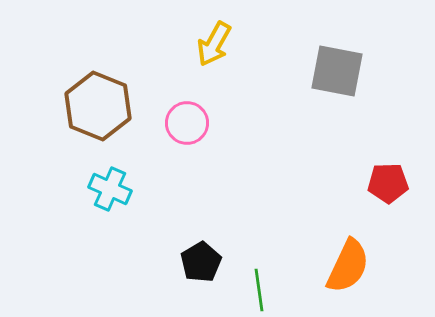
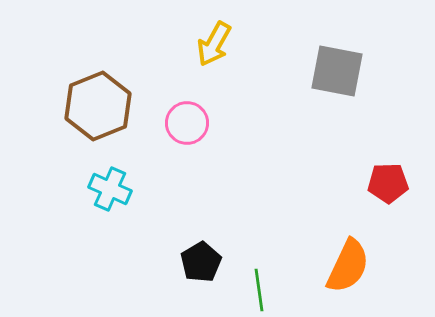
brown hexagon: rotated 16 degrees clockwise
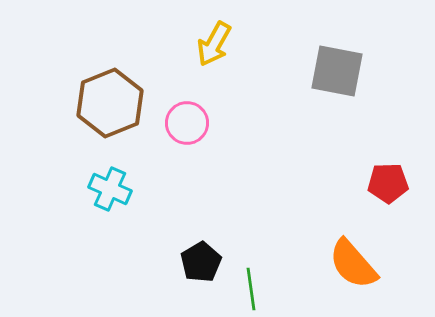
brown hexagon: moved 12 px right, 3 px up
orange semicircle: moved 5 px right, 2 px up; rotated 114 degrees clockwise
green line: moved 8 px left, 1 px up
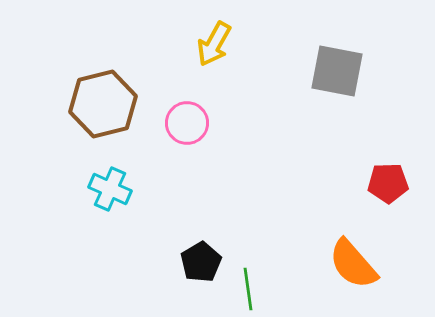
brown hexagon: moved 7 px left, 1 px down; rotated 8 degrees clockwise
green line: moved 3 px left
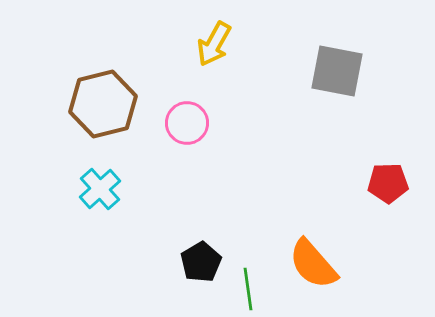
cyan cross: moved 10 px left; rotated 24 degrees clockwise
orange semicircle: moved 40 px left
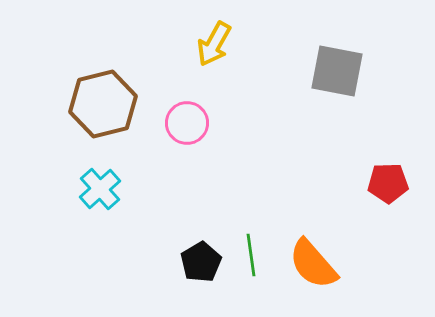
green line: moved 3 px right, 34 px up
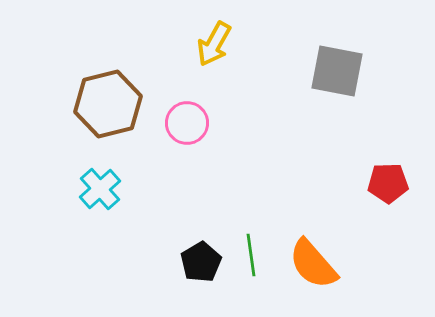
brown hexagon: moved 5 px right
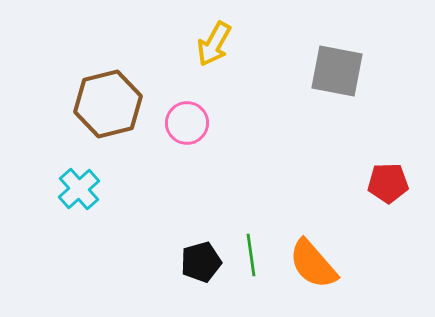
cyan cross: moved 21 px left
black pentagon: rotated 15 degrees clockwise
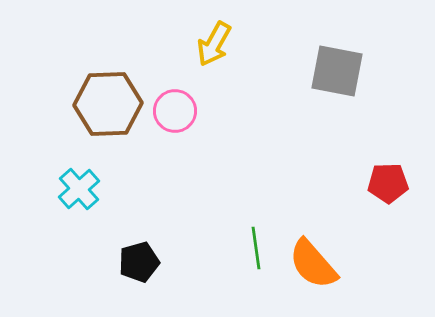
brown hexagon: rotated 12 degrees clockwise
pink circle: moved 12 px left, 12 px up
green line: moved 5 px right, 7 px up
black pentagon: moved 62 px left
